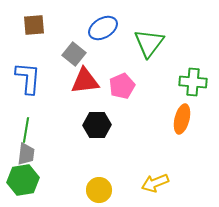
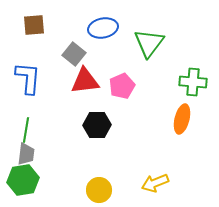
blue ellipse: rotated 20 degrees clockwise
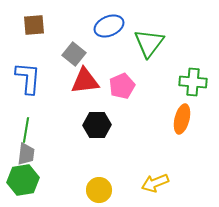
blue ellipse: moved 6 px right, 2 px up; rotated 12 degrees counterclockwise
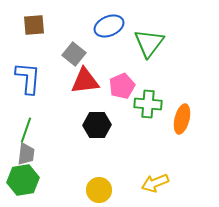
green cross: moved 45 px left, 22 px down
green line: rotated 10 degrees clockwise
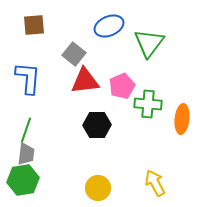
orange ellipse: rotated 8 degrees counterclockwise
yellow arrow: rotated 84 degrees clockwise
yellow circle: moved 1 px left, 2 px up
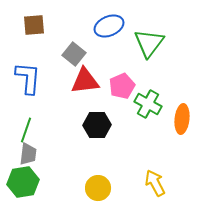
green cross: rotated 24 degrees clockwise
gray trapezoid: moved 2 px right
green hexagon: moved 2 px down
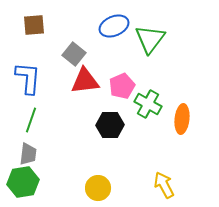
blue ellipse: moved 5 px right
green triangle: moved 1 px right, 4 px up
black hexagon: moved 13 px right
green line: moved 5 px right, 10 px up
yellow arrow: moved 9 px right, 2 px down
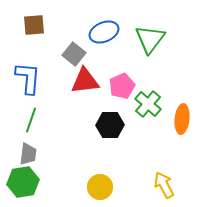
blue ellipse: moved 10 px left, 6 px down
green cross: rotated 12 degrees clockwise
yellow circle: moved 2 px right, 1 px up
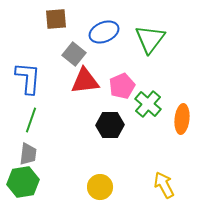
brown square: moved 22 px right, 6 px up
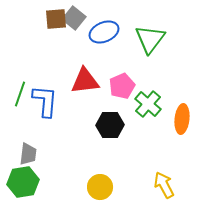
gray square: moved 36 px up
blue L-shape: moved 17 px right, 23 px down
green line: moved 11 px left, 26 px up
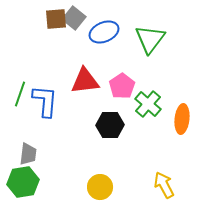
pink pentagon: rotated 10 degrees counterclockwise
